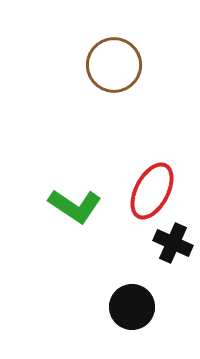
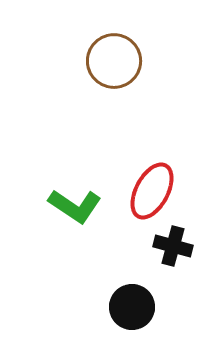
brown circle: moved 4 px up
black cross: moved 3 px down; rotated 9 degrees counterclockwise
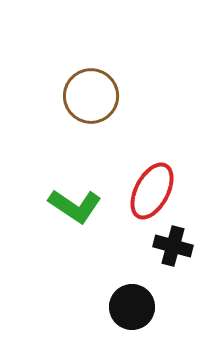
brown circle: moved 23 px left, 35 px down
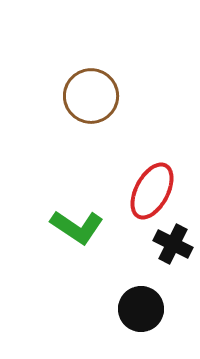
green L-shape: moved 2 px right, 21 px down
black cross: moved 2 px up; rotated 12 degrees clockwise
black circle: moved 9 px right, 2 px down
